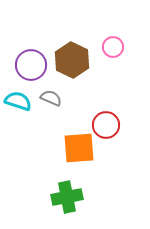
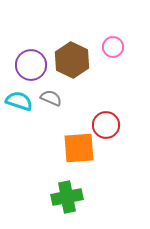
cyan semicircle: moved 1 px right
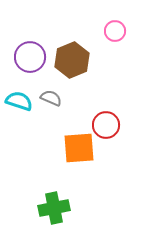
pink circle: moved 2 px right, 16 px up
brown hexagon: rotated 12 degrees clockwise
purple circle: moved 1 px left, 8 px up
green cross: moved 13 px left, 11 px down
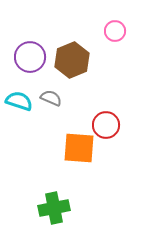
orange square: rotated 8 degrees clockwise
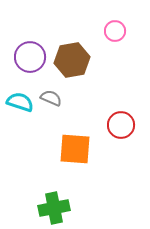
brown hexagon: rotated 12 degrees clockwise
cyan semicircle: moved 1 px right, 1 px down
red circle: moved 15 px right
orange square: moved 4 px left, 1 px down
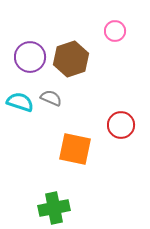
brown hexagon: moved 1 px left, 1 px up; rotated 8 degrees counterclockwise
orange square: rotated 8 degrees clockwise
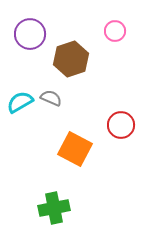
purple circle: moved 23 px up
cyan semicircle: rotated 48 degrees counterclockwise
orange square: rotated 16 degrees clockwise
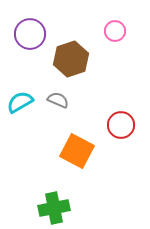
gray semicircle: moved 7 px right, 2 px down
orange square: moved 2 px right, 2 px down
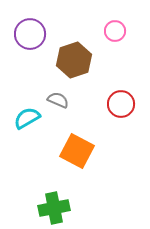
brown hexagon: moved 3 px right, 1 px down
cyan semicircle: moved 7 px right, 16 px down
red circle: moved 21 px up
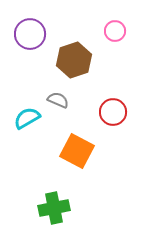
red circle: moved 8 px left, 8 px down
